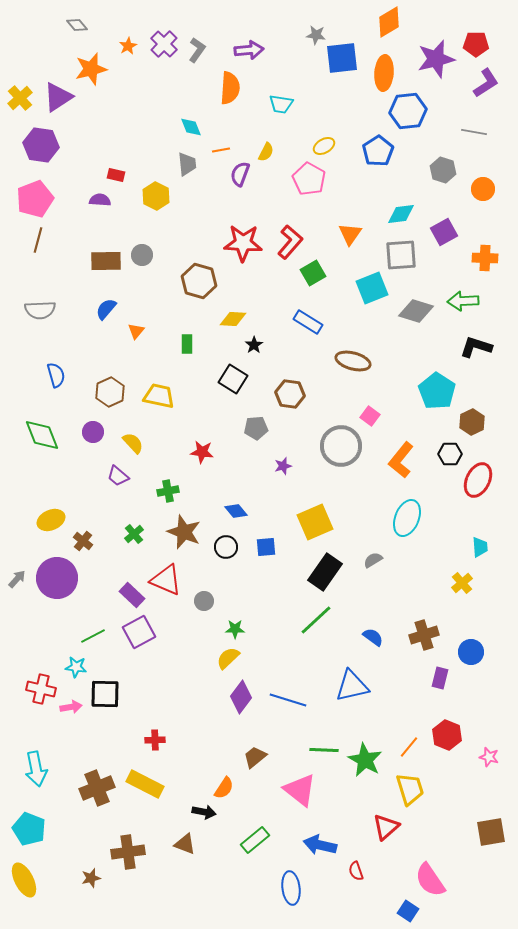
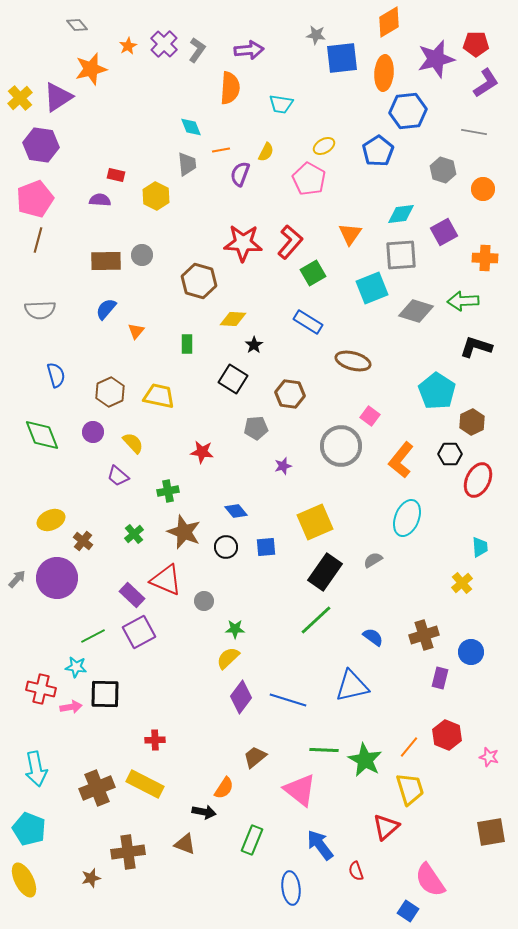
green rectangle at (255, 840): moved 3 px left; rotated 28 degrees counterclockwise
blue arrow at (320, 845): rotated 40 degrees clockwise
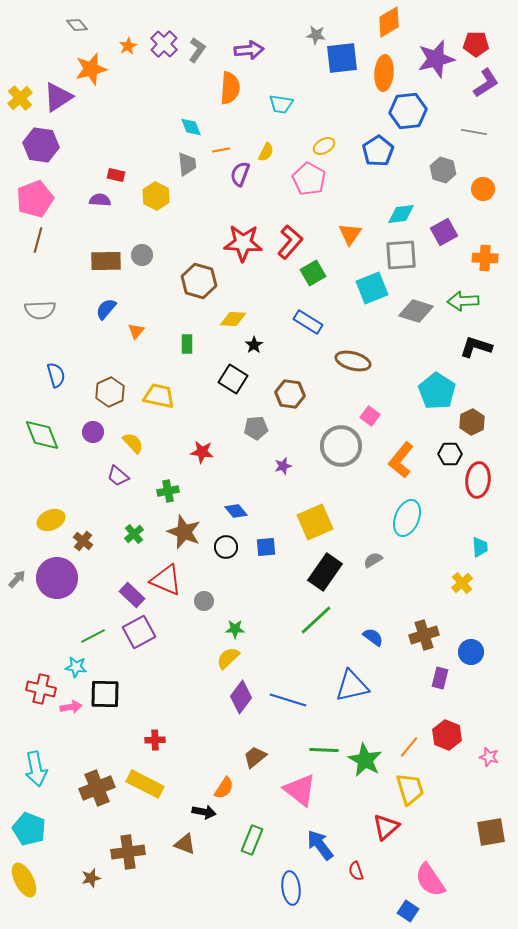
red ellipse at (478, 480): rotated 20 degrees counterclockwise
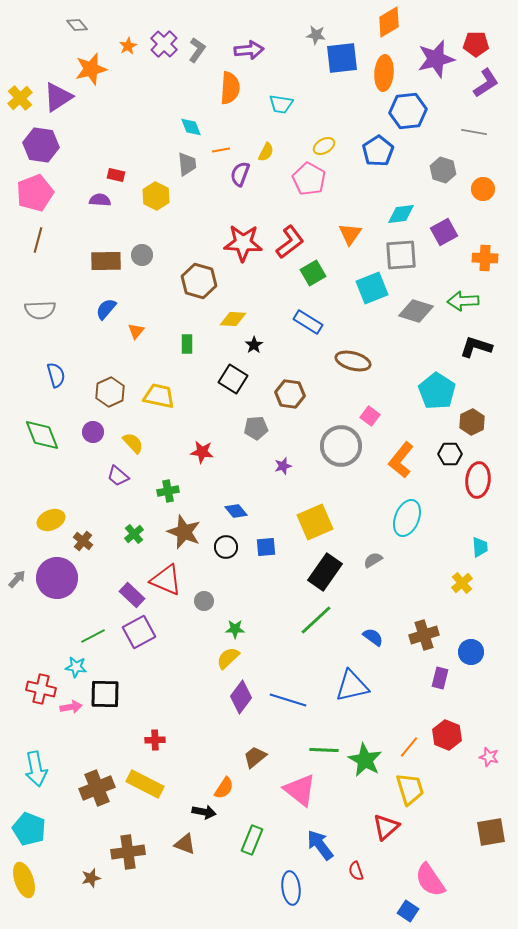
pink pentagon at (35, 199): moved 6 px up
red L-shape at (290, 242): rotated 12 degrees clockwise
yellow ellipse at (24, 880): rotated 8 degrees clockwise
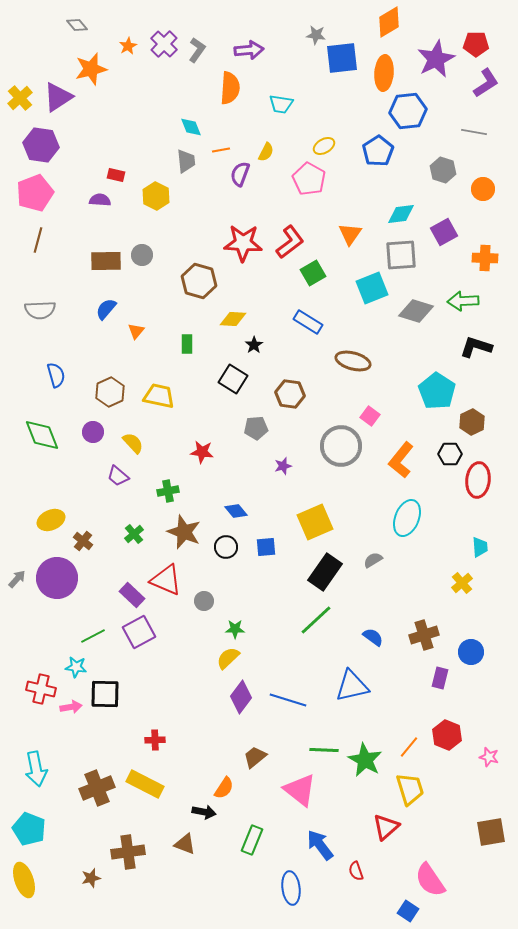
purple star at (436, 59): rotated 12 degrees counterclockwise
gray trapezoid at (187, 164): moved 1 px left, 3 px up
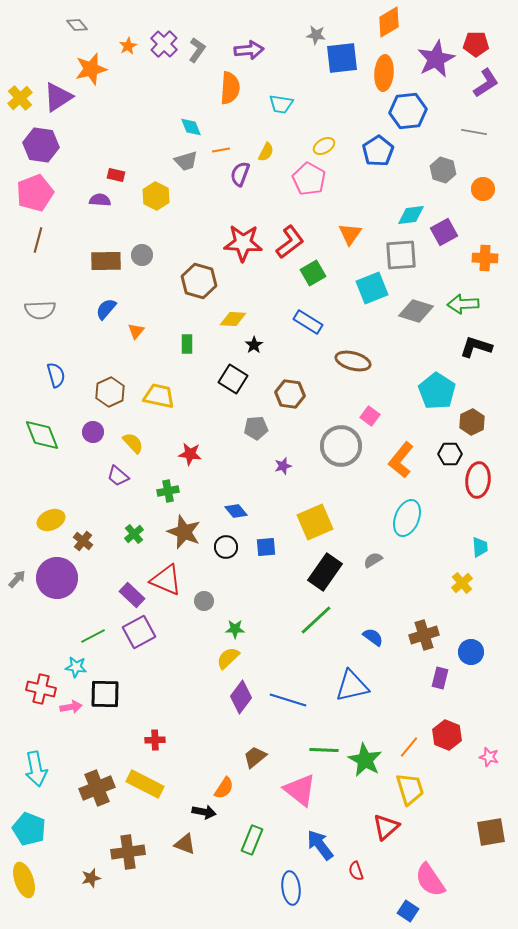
gray trapezoid at (186, 161): rotated 80 degrees clockwise
cyan diamond at (401, 214): moved 10 px right, 1 px down
green arrow at (463, 301): moved 3 px down
red star at (202, 452): moved 12 px left, 2 px down
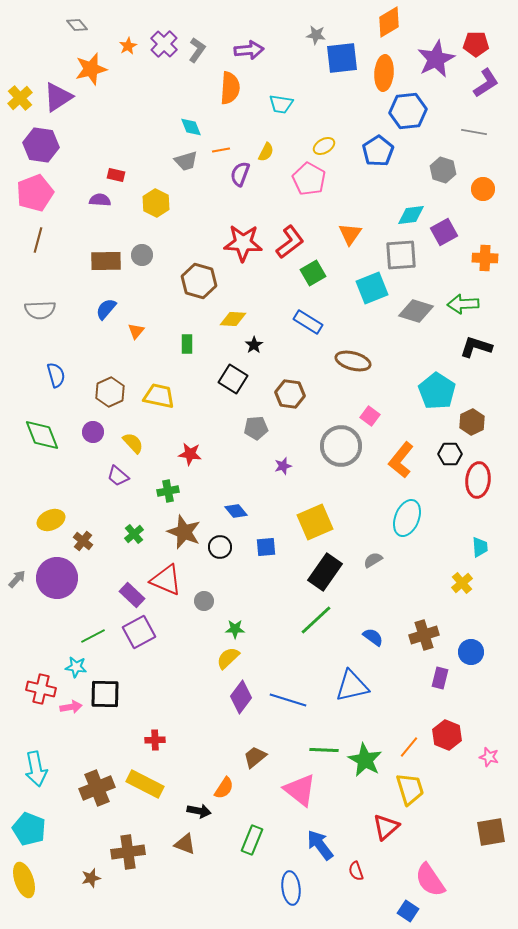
yellow hexagon at (156, 196): moved 7 px down
black circle at (226, 547): moved 6 px left
black arrow at (204, 812): moved 5 px left, 1 px up
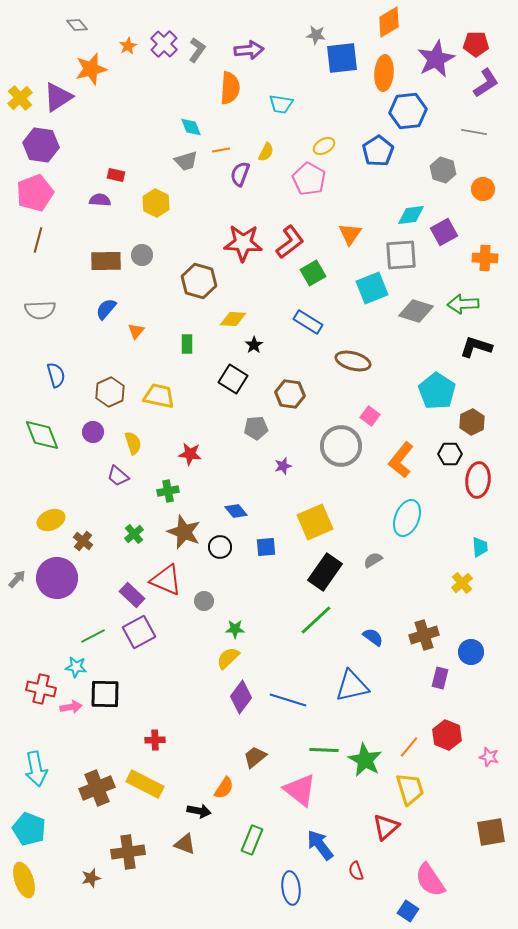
yellow semicircle at (133, 443): rotated 25 degrees clockwise
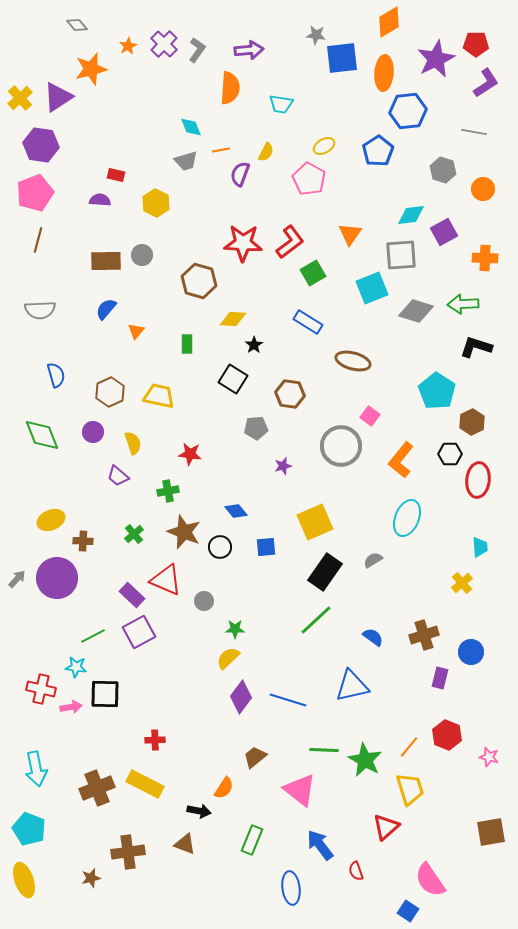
brown cross at (83, 541): rotated 36 degrees counterclockwise
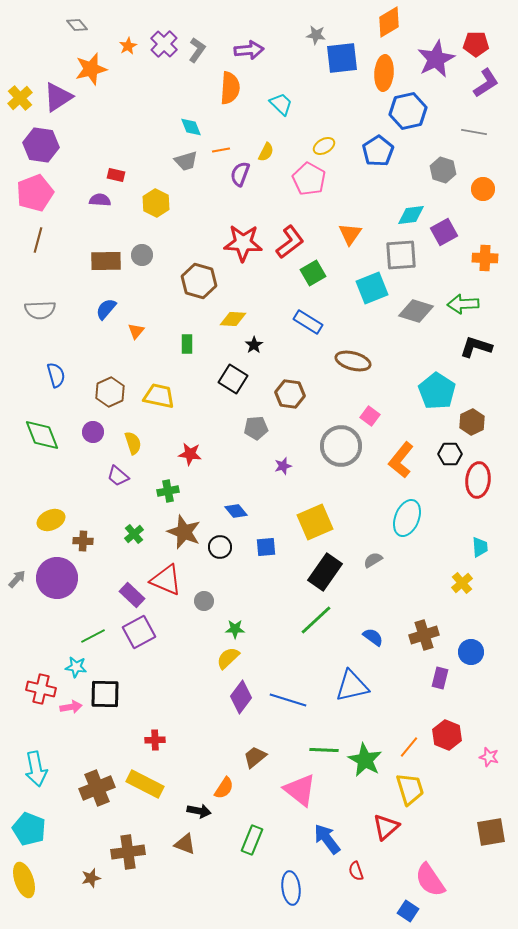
cyan trapezoid at (281, 104): rotated 145 degrees counterclockwise
blue hexagon at (408, 111): rotated 6 degrees counterclockwise
blue arrow at (320, 845): moved 7 px right, 6 px up
